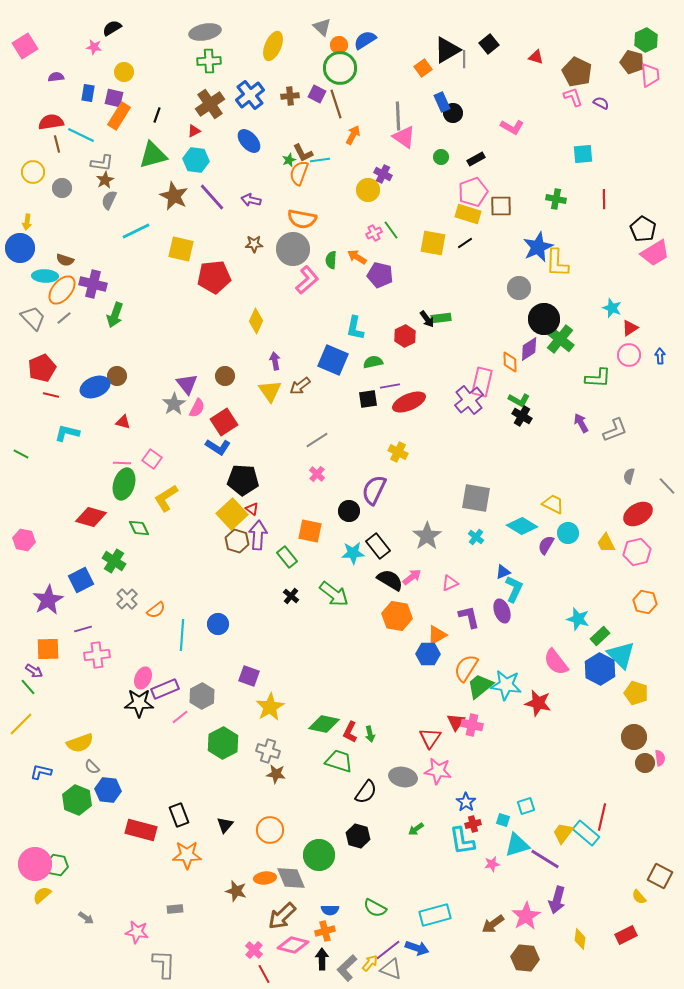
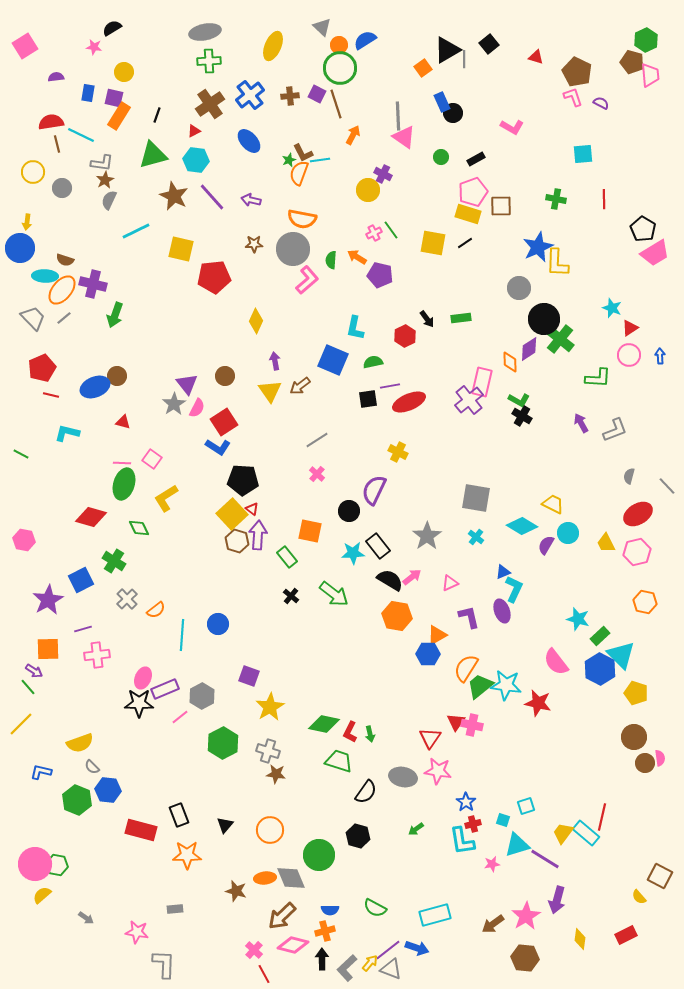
green rectangle at (441, 318): moved 20 px right
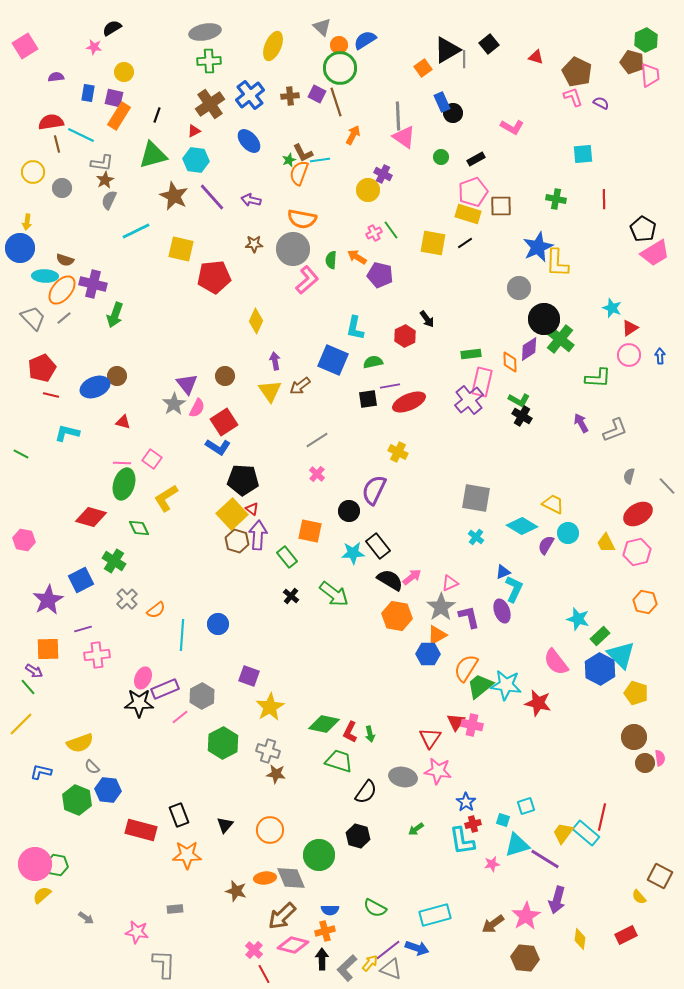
brown line at (336, 104): moved 2 px up
green rectangle at (461, 318): moved 10 px right, 36 px down
gray star at (427, 536): moved 14 px right, 71 px down
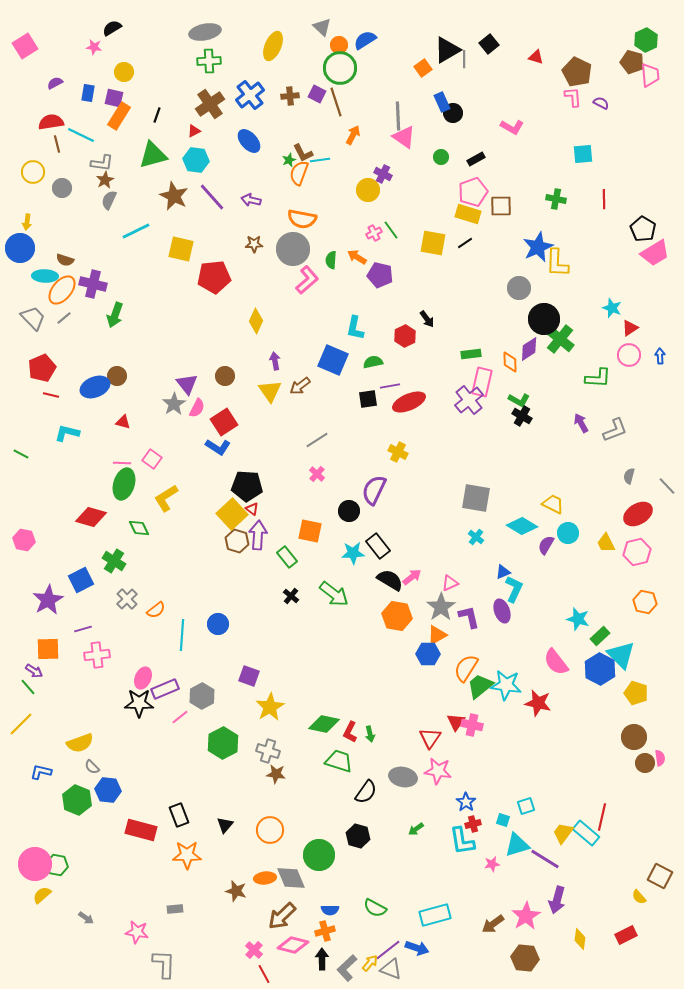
purple semicircle at (56, 77): moved 1 px left, 6 px down; rotated 21 degrees counterclockwise
pink L-shape at (573, 97): rotated 15 degrees clockwise
black pentagon at (243, 480): moved 4 px right, 6 px down
